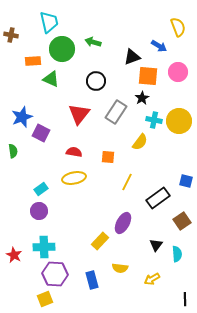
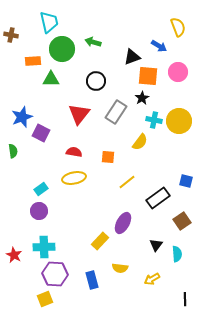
green triangle at (51, 79): rotated 24 degrees counterclockwise
yellow line at (127, 182): rotated 24 degrees clockwise
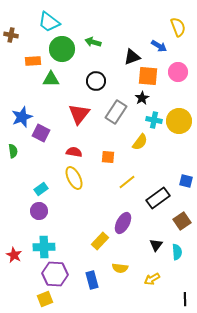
cyan trapezoid at (49, 22): rotated 140 degrees clockwise
yellow ellipse at (74, 178): rotated 75 degrees clockwise
cyan semicircle at (177, 254): moved 2 px up
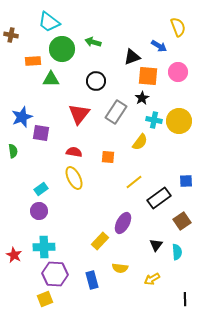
purple square at (41, 133): rotated 18 degrees counterclockwise
blue square at (186, 181): rotated 16 degrees counterclockwise
yellow line at (127, 182): moved 7 px right
black rectangle at (158, 198): moved 1 px right
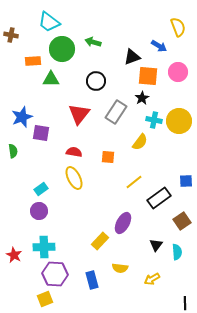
black line at (185, 299): moved 4 px down
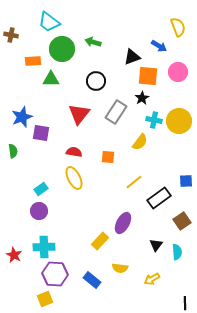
blue rectangle at (92, 280): rotated 36 degrees counterclockwise
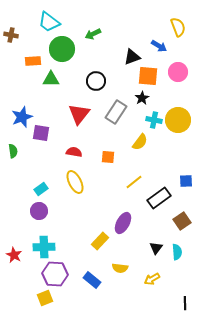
green arrow at (93, 42): moved 8 px up; rotated 42 degrees counterclockwise
yellow circle at (179, 121): moved 1 px left, 1 px up
yellow ellipse at (74, 178): moved 1 px right, 4 px down
black triangle at (156, 245): moved 3 px down
yellow square at (45, 299): moved 1 px up
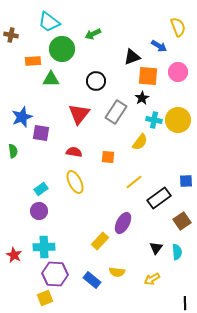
yellow semicircle at (120, 268): moved 3 px left, 4 px down
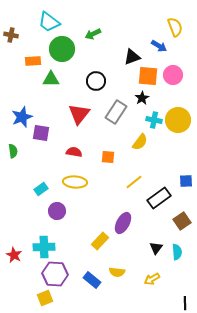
yellow semicircle at (178, 27): moved 3 px left
pink circle at (178, 72): moved 5 px left, 3 px down
yellow ellipse at (75, 182): rotated 60 degrees counterclockwise
purple circle at (39, 211): moved 18 px right
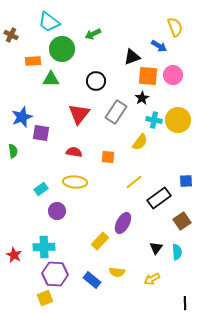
brown cross at (11, 35): rotated 16 degrees clockwise
